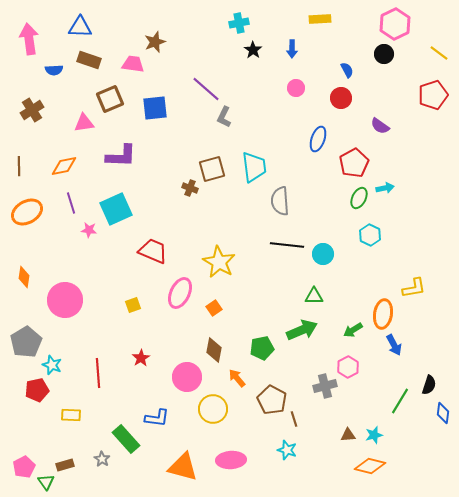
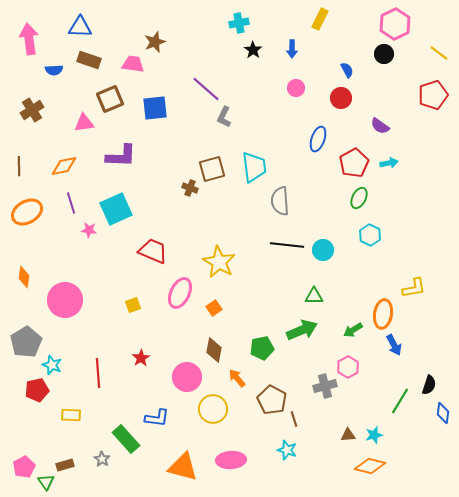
yellow rectangle at (320, 19): rotated 60 degrees counterclockwise
cyan arrow at (385, 188): moved 4 px right, 25 px up
cyan circle at (323, 254): moved 4 px up
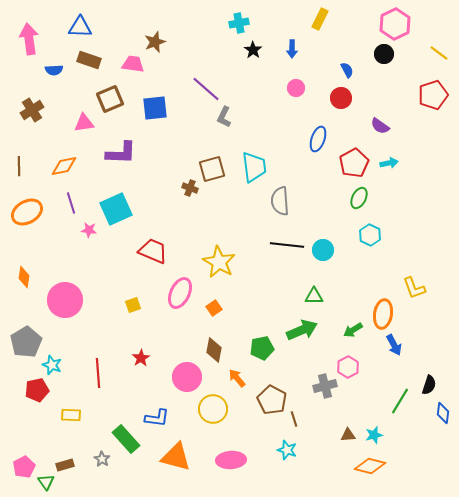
purple L-shape at (121, 156): moved 3 px up
yellow L-shape at (414, 288): rotated 80 degrees clockwise
orange triangle at (183, 467): moved 7 px left, 10 px up
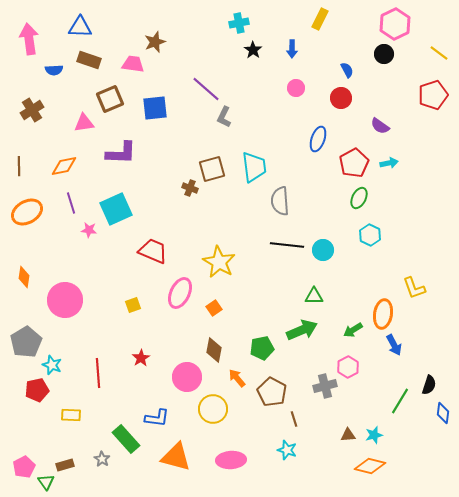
brown pentagon at (272, 400): moved 8 px up
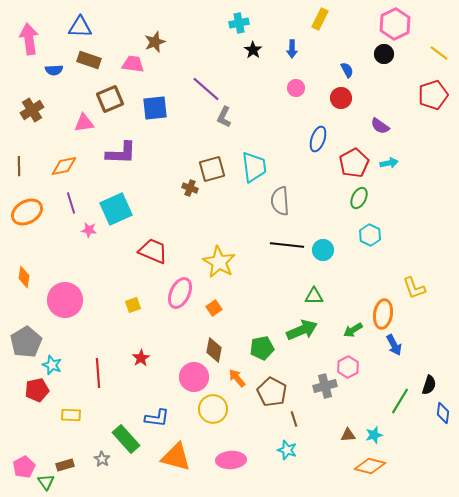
pink circle at (187, 377): moved 7 px right
